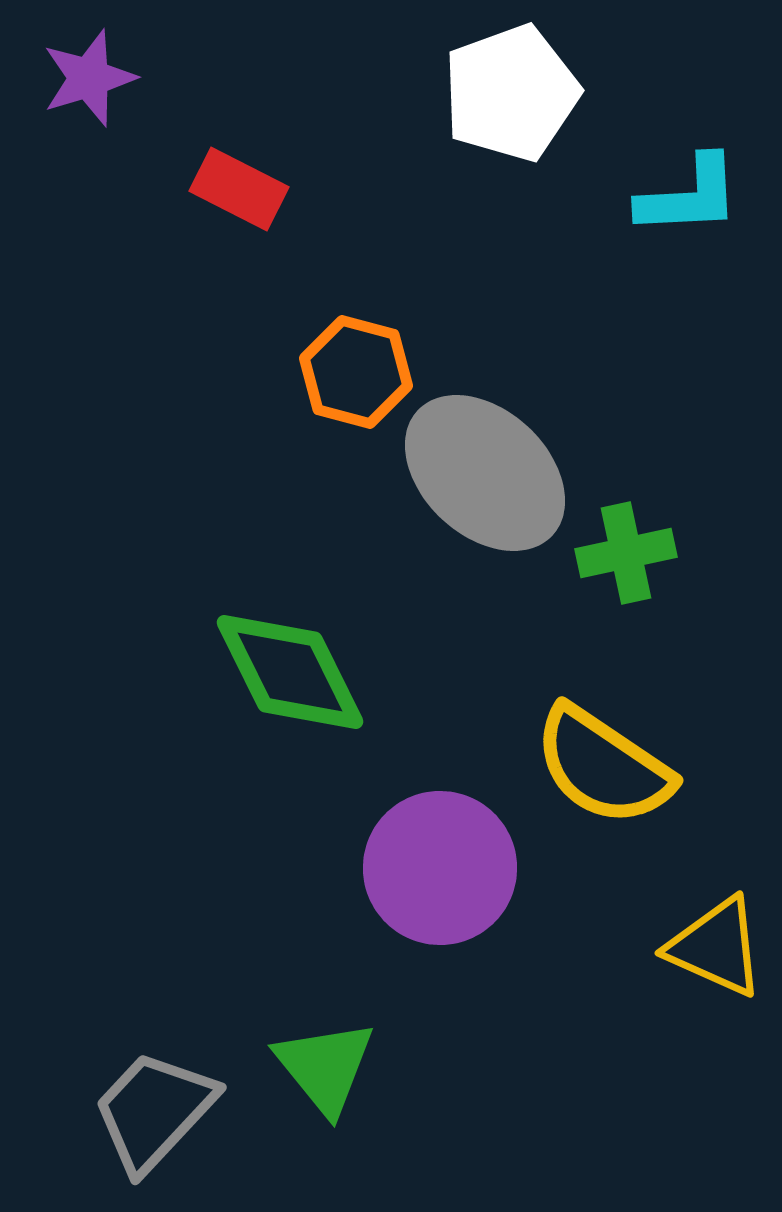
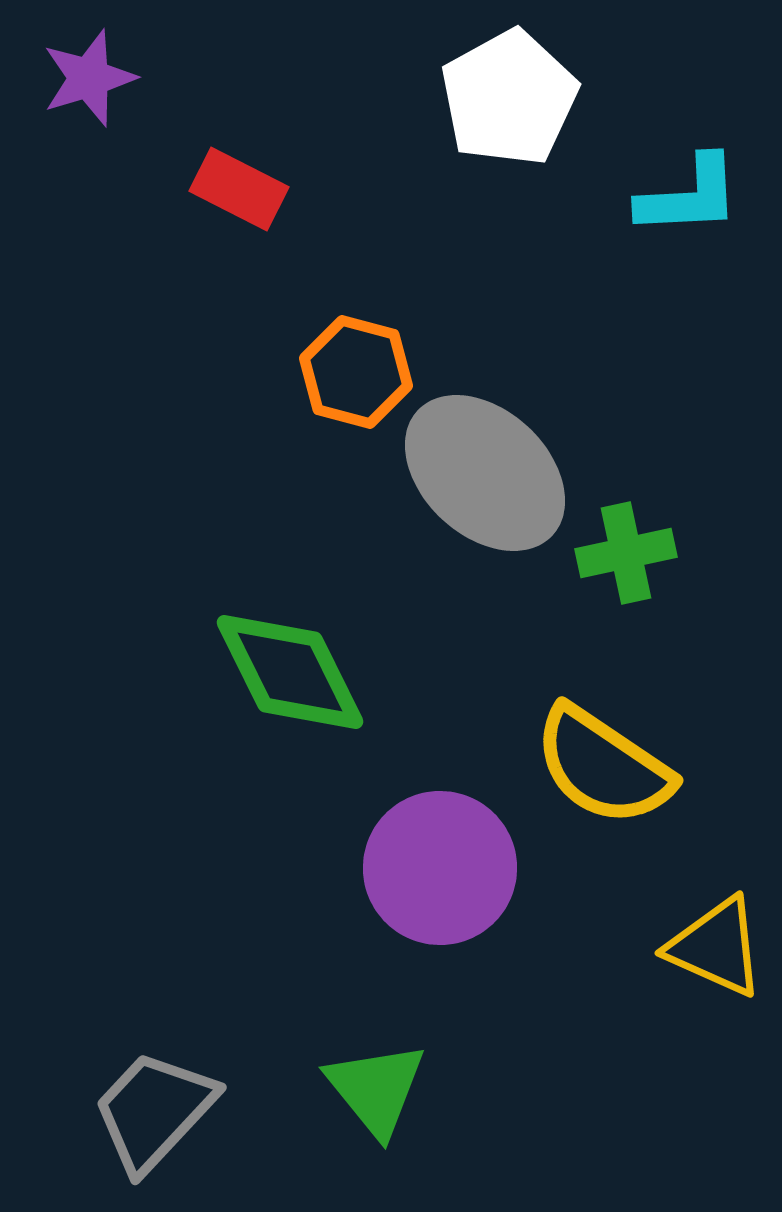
white pentagon: moved 2 px left, 5 px down; rotated 9 degrees counterclockwise
green triangle: moved 51 px right, 22 px down
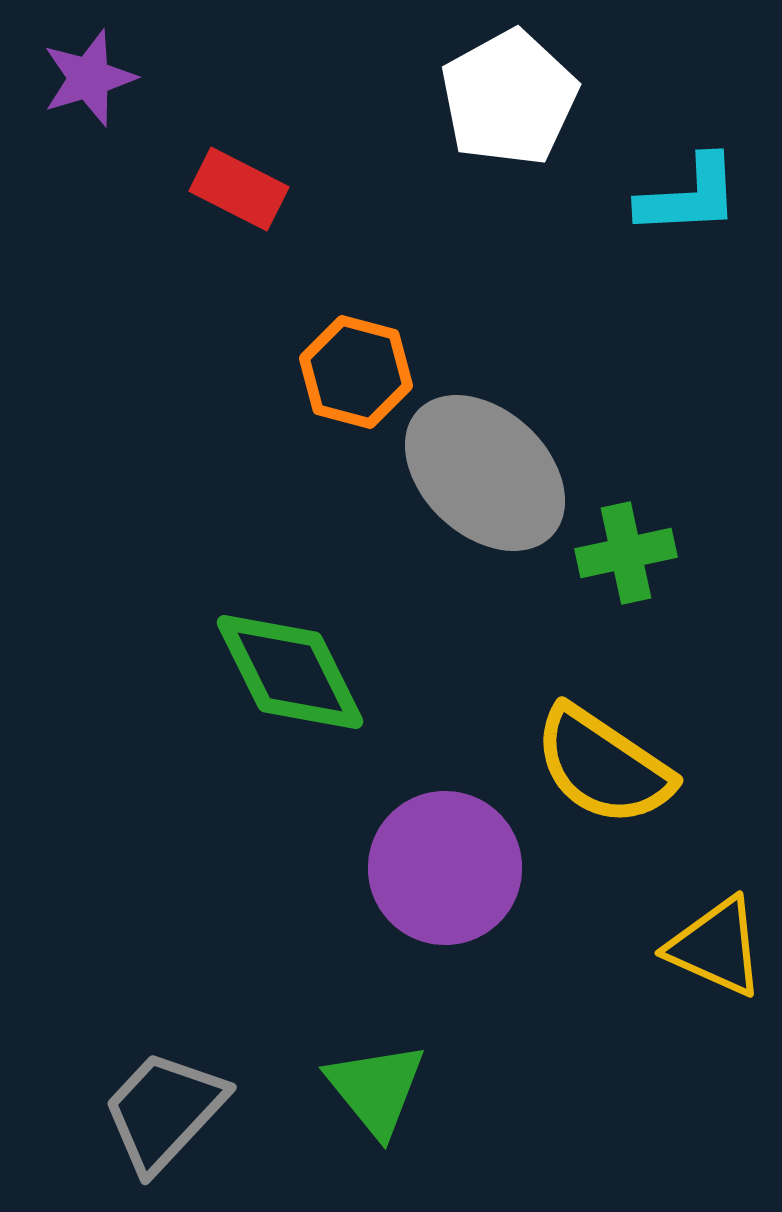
purple circle: moved 5 px right
gray trapezoid: moved 10 px right
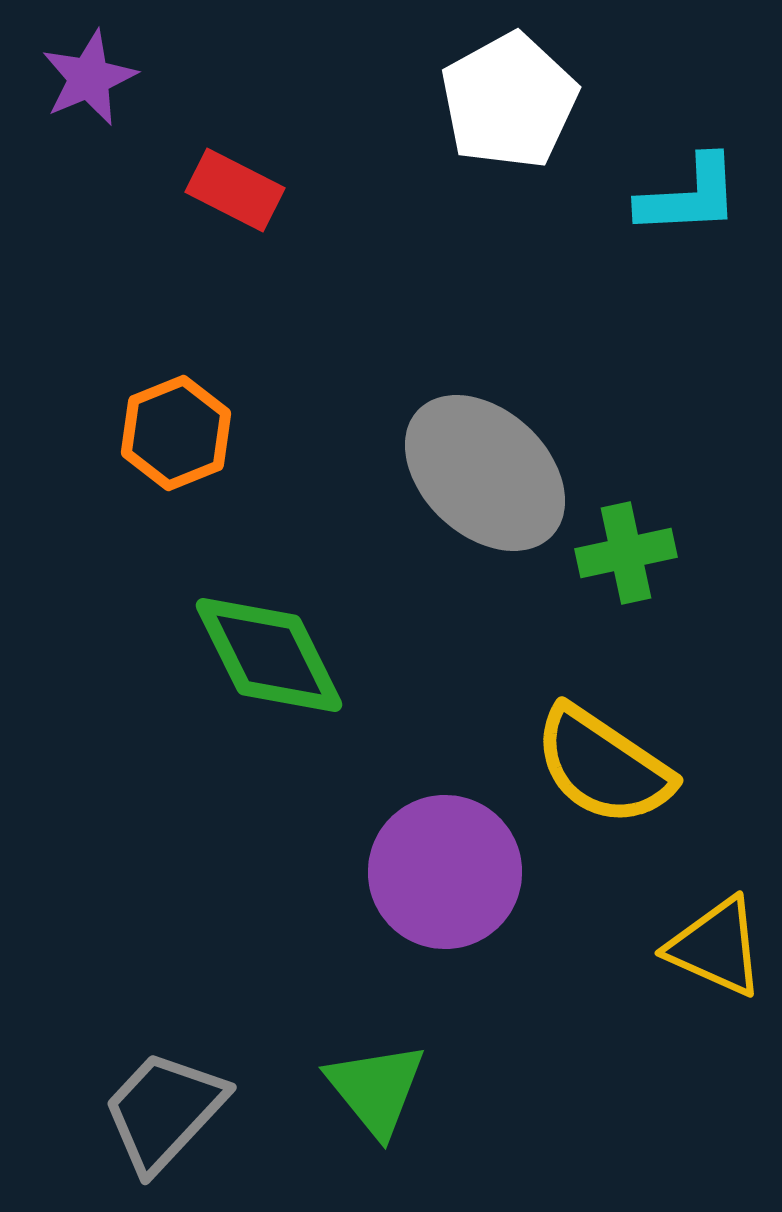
purple star: rotated 6 degrees counterclockwise
white pentagon: moved 3 px down
red rectangle: moved 4 px left, 1 px down
orange hexagon: moved 180 px left, 61 px down; rotated 23 degrees clockwise
green diamond: moved 21 px left, 17 px up
purple circle: moved 4 px down
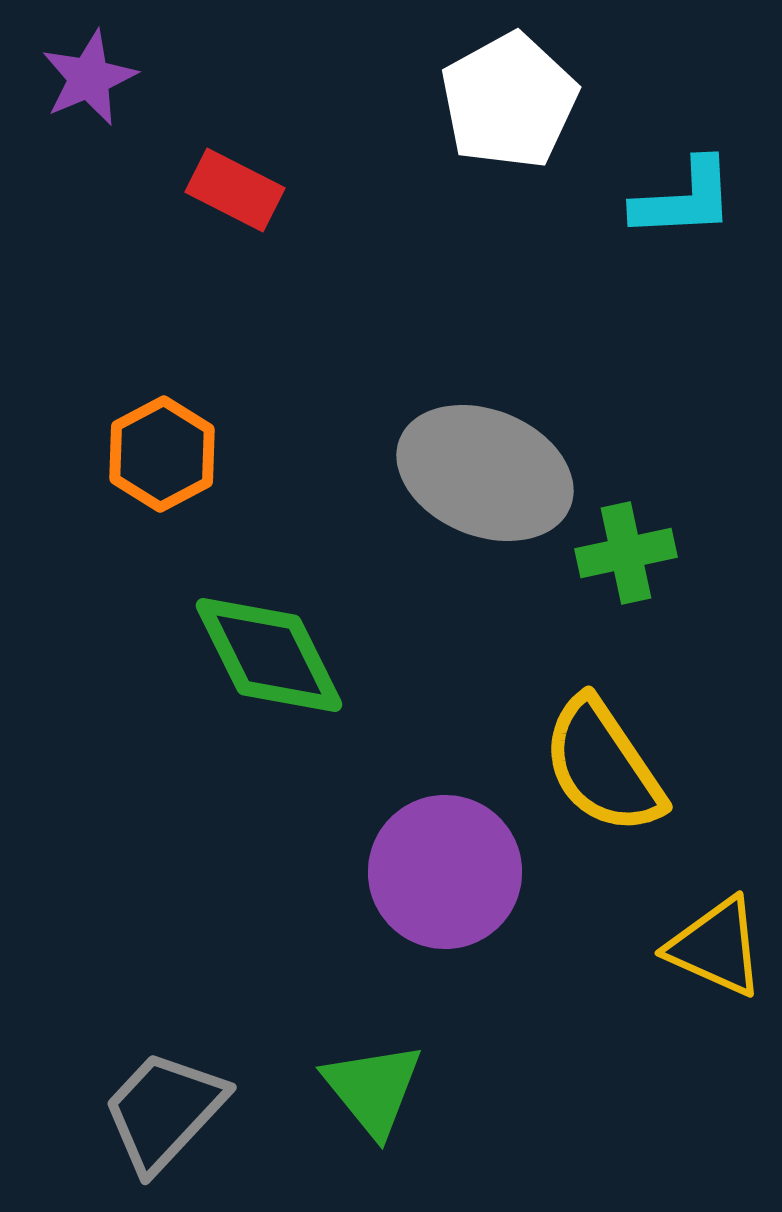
cyan L-shape: moved 5 px left, 3 px down
orange hexagon: moved 14 px left, 21 px down; rotated 6 degrees counterclockwise
gray ellipse: rotated 21 degrees counterclockwise
yellow semicircle: rotated 22 degrees clockwise
green triangle: moved 3 px left
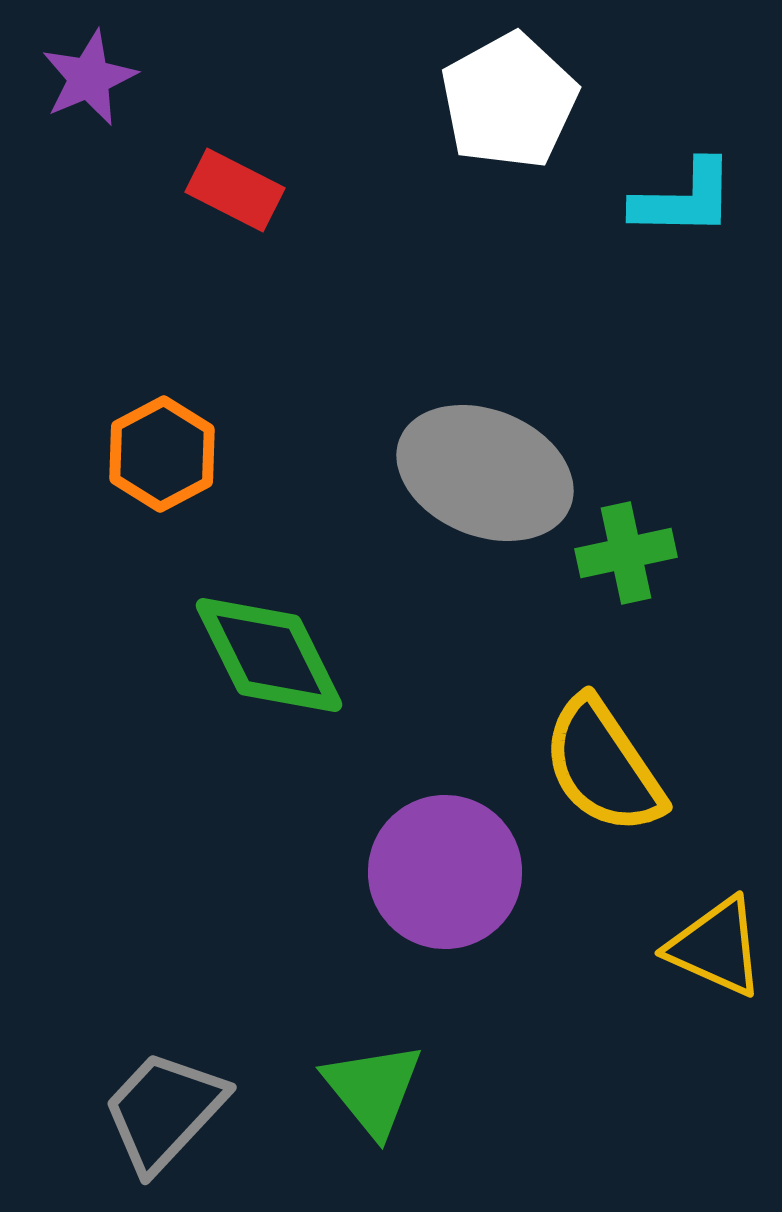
cyan L-shape: rotated 4 degrees clockwise
